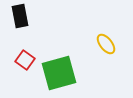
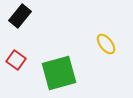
black rectangle: rotated 50 degrees clockwise
red square: moved 9 px left
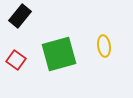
yellow ellipse: moved 2 px left, 2 px down; rotated 30 degrees clockwise
green square: moved 19 px up
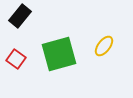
yellow ellipse: rotated 45 degrees clockwise
red square: moved 1 px up
